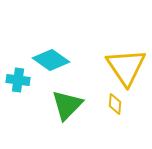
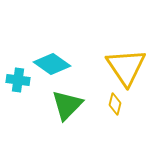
cyan diamond: moved 1 px right, 4 px down
yellow diamond: rotated 10 degrees clockwise
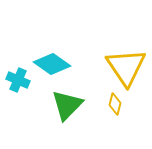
cyan cross: rotated 15 degrees clockwise
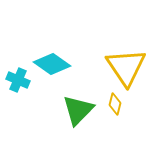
green triangle: moved 11 px right, 5 px down
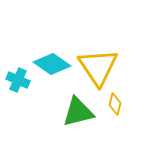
yellow triangle: moved 28 px left
green triangle: moved 2 px down; rotated 32 degrees clockwise
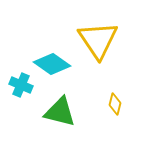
yellow triangle: moved 27 px up
cyan cross: moved 3 px right, 5 px down
green triangle: moved 18 px left; rotated 28 degrees clockwise
